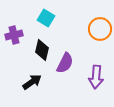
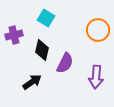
orange circle: moved 2 px left, 1 px down
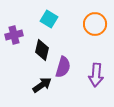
cyan square: moved 3 px right, 1 px down
orange circle: moved 3 px left, 6 px up
purple semicircle: moved 2 px left, 4 px down; rotated 10 degrees counterclockwise
purple arrow: moved 2 px up
black arrow: moved 10 px right, 3 px down
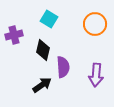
black diamond: moved 1 px right
purple semicircle: rotated 20 degrees counterclockwise
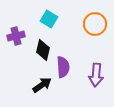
purple cross: moved 2 px right, 1 px down
